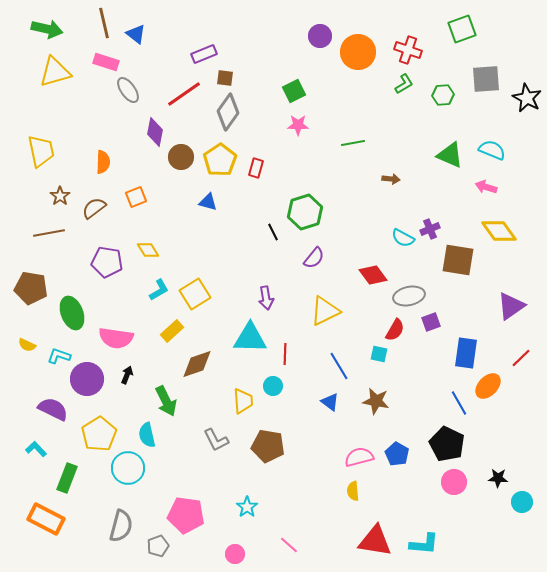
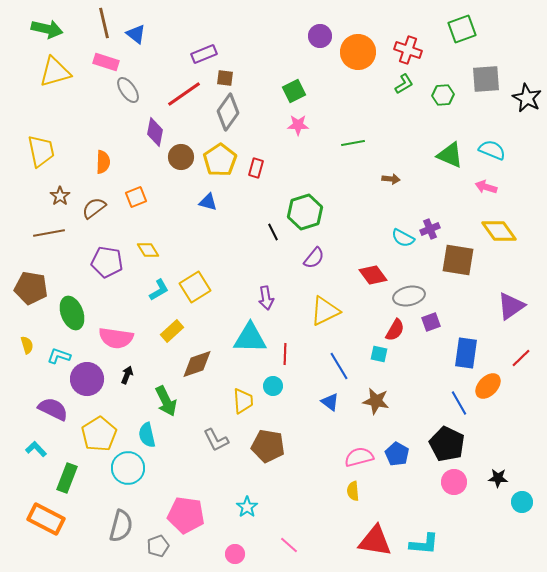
yellow square at (195, 294): moved 7 px up
yellow semicircle at (27, 345): rotated 132 degrees counterclockwise
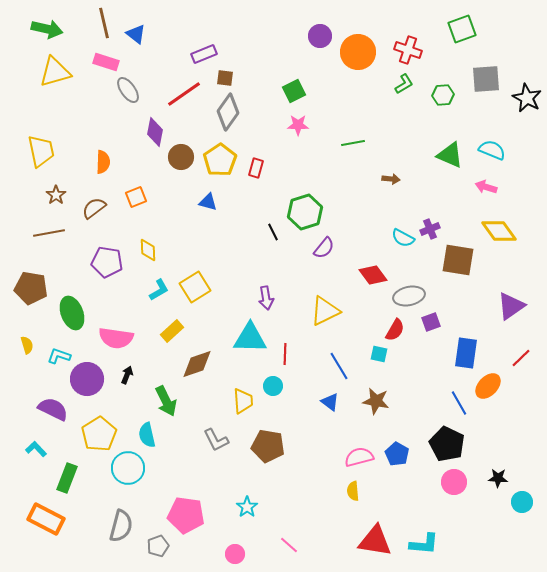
brown star at (60, 196): moved 4 px left, 1 px up
yellow diamond at (148, 250): rotated 30 degrees clockwise
purple semicircle at (314, 258): moved 10 px right, 10 px up
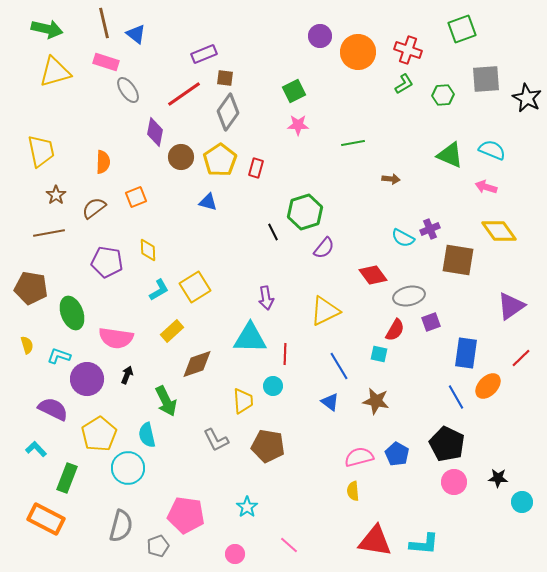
blue line at (459, 403): moved 3 px left, 6 px up
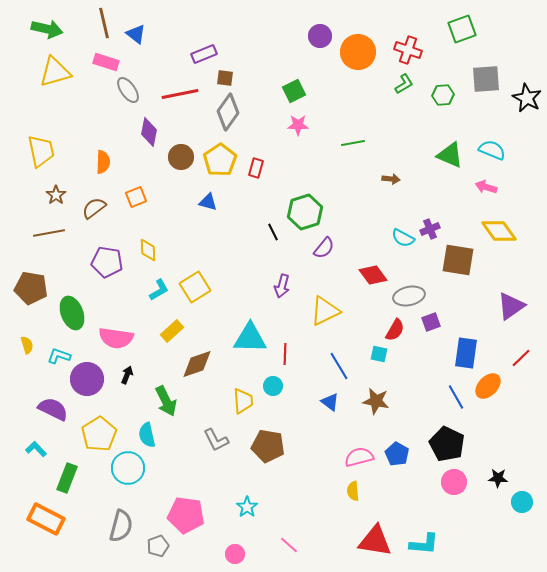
red line at (184, 94): moved 4 px left; rotated 24 degrees clockwise
purple diamond at (155, 132): moved 6 px left
purple arrow at (266, 298): moved 16 px right, 12 px up; rotated 25 degrees clockwise
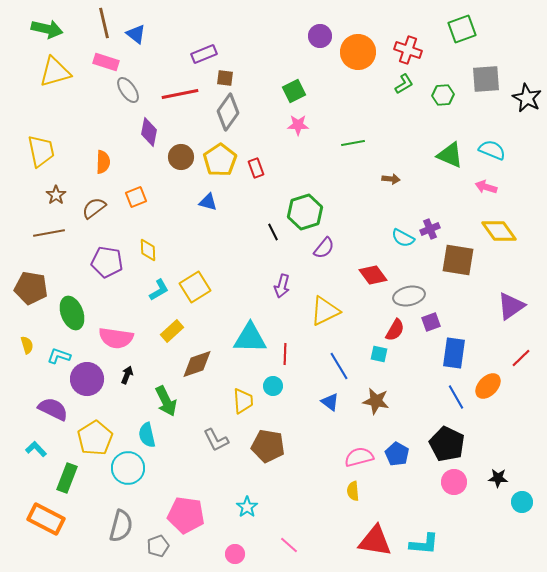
red rectangle at (256, 168): rotated 36 degrees counterclockwise
blue rectangle at (466, 353): moved 12 px left
yellow pentagon at (99, 434): moved 4 px left, 4 px down
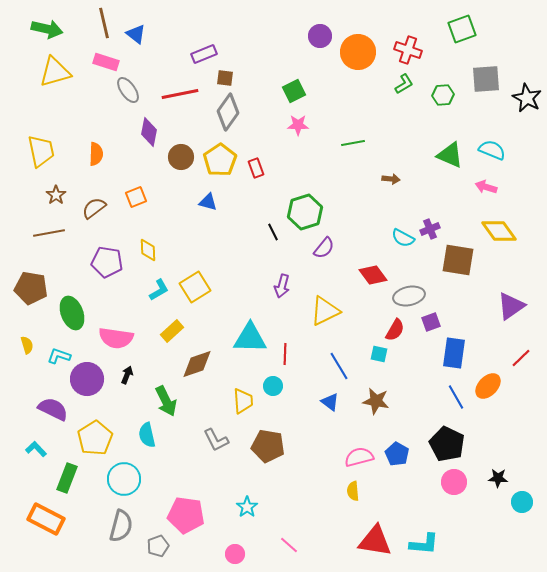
orange semicircle at (103, 162): moved 7 px left, 8 px up
cyan circle at (128, 468): moved 4 px left, 11 px down
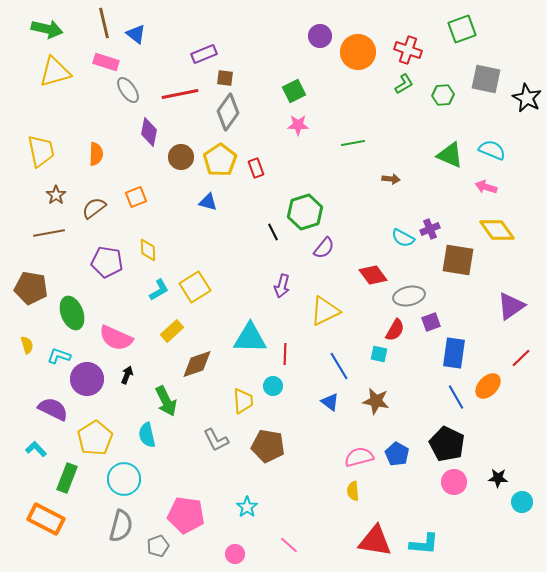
gray square at (486, 79): rotated 16 degrees clockwise
yellow diamond at (499, 231): moved 2 px left, 1 px up
pink semicircle at (116, 338): rotated 16 degrees clockwise
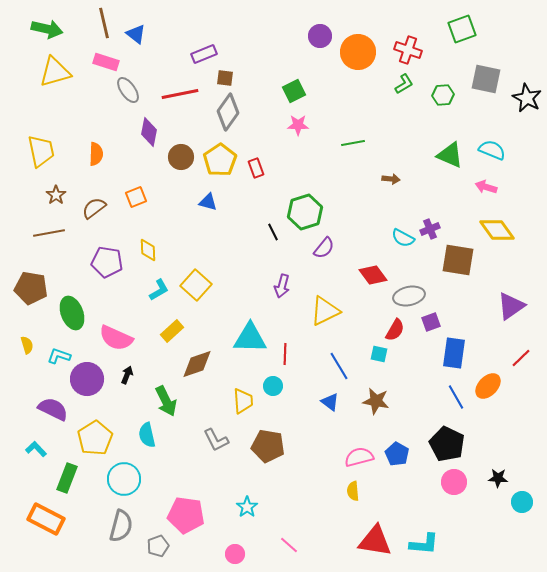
yellow square at (195, 287): moved 1 px right, 2 px up; rotated 16 degrees counterclockwise
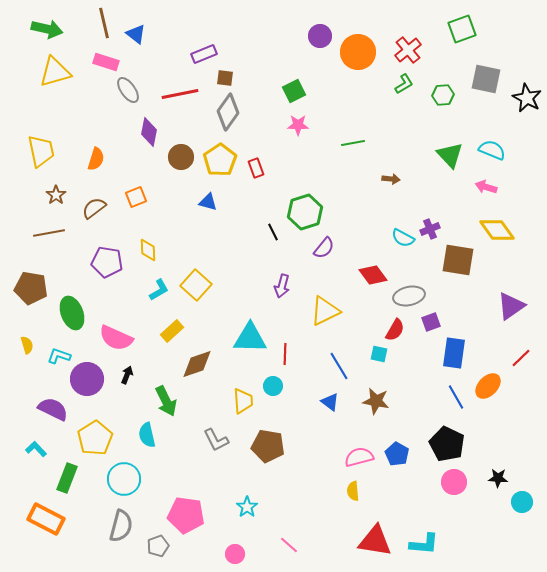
red cross at (408, 50): rotated 32 degrees clockwise
orange semicircle at (96, 154): moved 5 px down; rotated 15 degrees clockwise
green triangle at (450, 155): rotated 24 degrees clockwise
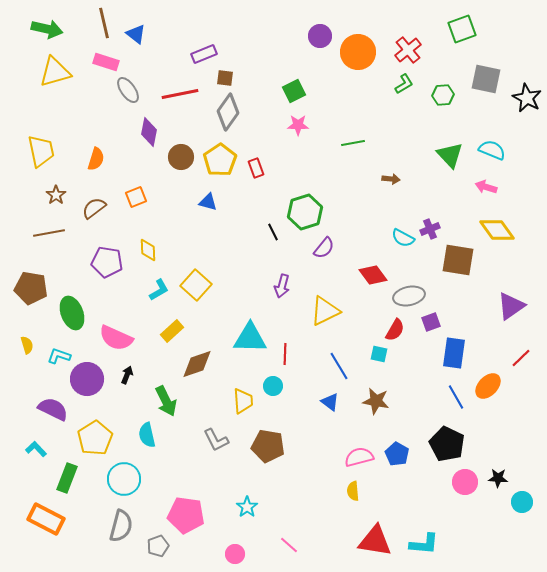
pink circle at (454, 482): moved 11 px right
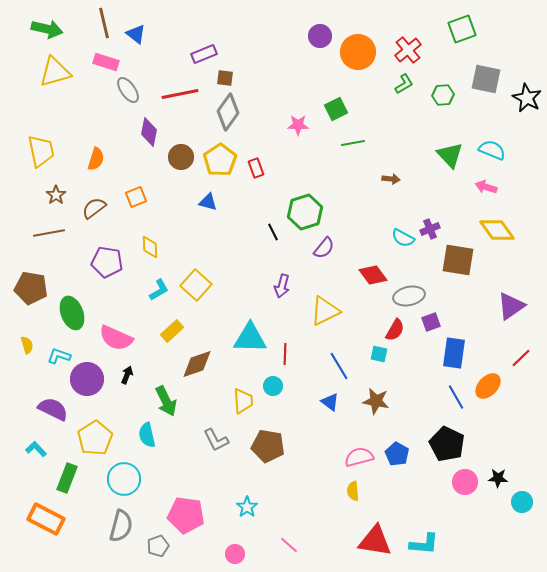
green square at (294, 91): moved 42 px right, 18 px down
yellow diamond at (148, 250): moved 2 px right, 3 px up
